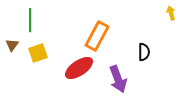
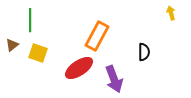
brown triangle: rotated 16 degrees clockwise
yellow square: rotated 36 degrees clockwise
purple arrow: moved 4 px left
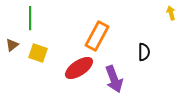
green line: moved 2 px up
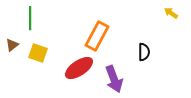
yellow arrow: rotated 40 degrees counterclockwise
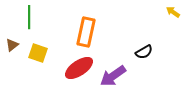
yellow arrow: moved 2 px right, 1 px up
green line: moved 1 px left, 1 px up
orange rectangle: moved 11 px left, 4 px up; rotated 16 degrees counterclockwise
black semicircle: rotated 60 degrees clockwise
purple arrow: moved 1 px left, 3 px up; rotated 76 degrees clockwise
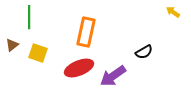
red ellipse: rotated 12 degrees clockwise
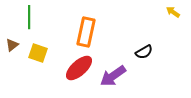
red ellipse: rotated 20 degrees counterclockwise
